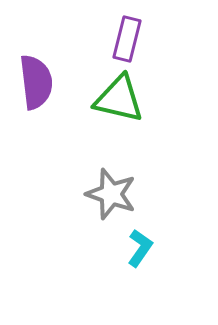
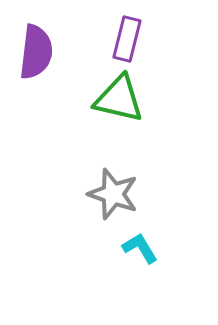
purple semicircle: moved 30 px up; rotated 14 degrees clockwise
gray star: moved 2 px right
cyan L-shape: rotated 66 degrees counterclockwise
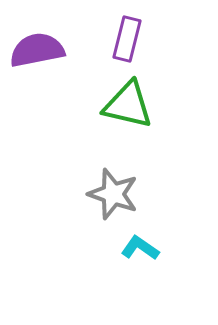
purple semicircle: moved 1 px right, 2 px up; rotated 108 degrees counterclockwise
green triangle: moved 9 px right, 6 px down
cyan L-shape: rotated 24 degrees counterclockwise
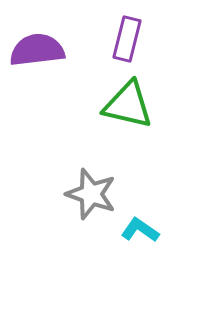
purple semicircle: rotated 4 degrees clockwise
gray star: moved 22 px left
cyan L-shape: moved 18 px up
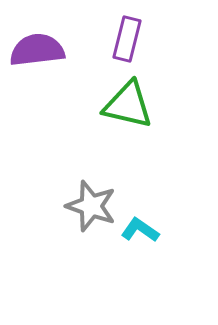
gray star: moved 12 px down
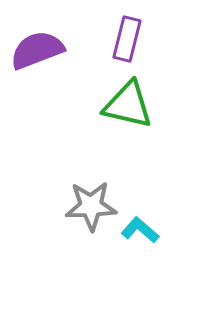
purple semicircle: rotated 14 degrees counterclockwise
gray star: rotated 21 degrees counterclockwise
cyan L-shape: rotated 6 degrees clockwise
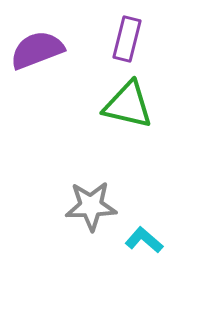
cyan L-shape: moved 4 px right, 10 px down
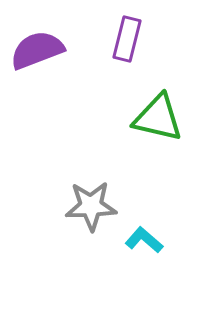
green triangle: moved 30 px right, 13 px down
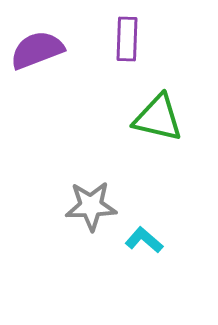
purple rectangle: rotated 12 degrees counterclockwise
